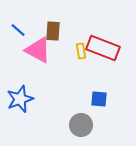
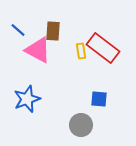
red rectangle: rotated 16 degrees clockwise
blue star: moved 7 px right
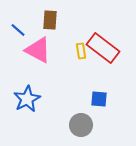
brown rectangle: moved 3 px left, 11 px up
blue star: rotated 8 degrees counterclockwise
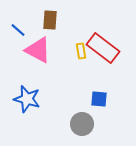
blue star: rotated 28 degrees counterclockwise
gray circle: moved 1 px right, 1 px up
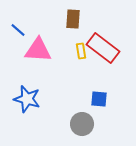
brown rectangle: moved 23 px right, 1 px up
pink triangle: rotated 24 degrees counterclockwise
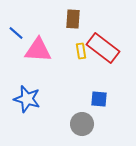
blue line: moved 2 px left, 3 px down
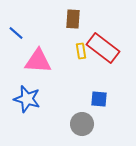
pink triangle: moved 11 px down
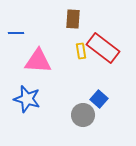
blue line: rotated 42 degrees counterclockwise
blue square: rotated 36 degrees clockwise
gray circle: moved 1 px right, 9 px up
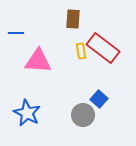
blue star: moved 14 px down; rotated 12 degrees clockwise
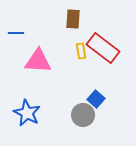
blue square: moved 3 px left
